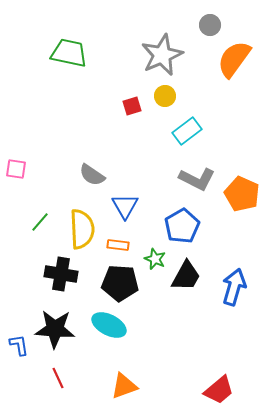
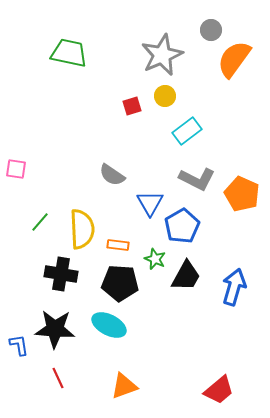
gray circle: moved 1 px right, 5 px down
gray semicircle: moved 20 px right
blue triangle: moved 25 px right, 3 px up
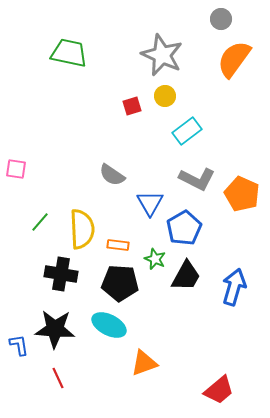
gray circle: moved 10 px right, 11 px up
gray star: rotated 24 degrees counterclockwise
blue pentagon: moved 2 px right, 2 px down
orange triangle: moved 20 px right, 23 px up
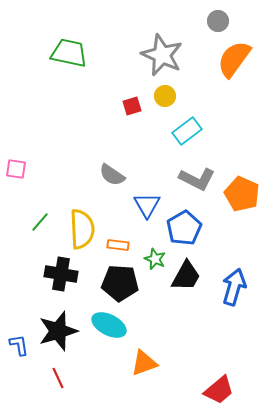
gray circle: moved 3 px left, 2 px down
blue triangle: moved 3 px left, 2 px down
black star: moved 3 px right, 2 px down; rotated 21 degrees counterclockwise
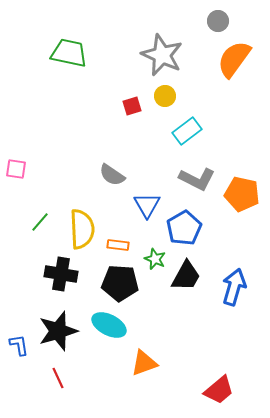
orange pentagon: rotated 12 degrees counterclockwise
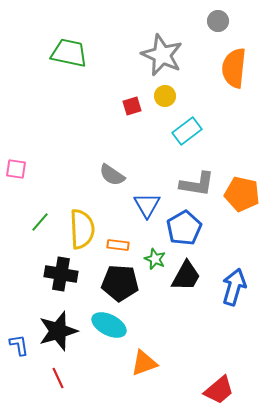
orange semicircle: moved 9 px down; rotated 30 degrees counterclockwise
gray L-shape: moved 5 px down; rotated 18 degrees counterclockwise
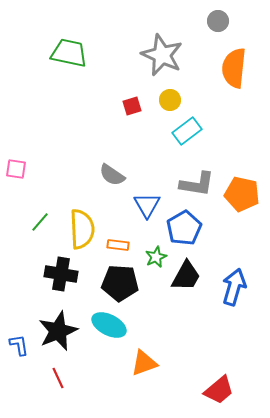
yellow circle: moved 5 px right, 4 px down
green star: moved 1 px right, 2 px up; rotated 25 degrees clockwise
black star: rotated 6 degrees counterclockwise
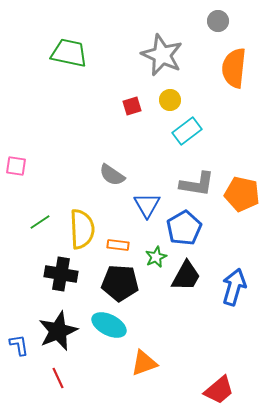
pink square: moved 3 px up
green line: rotated 15 degrees clockwise
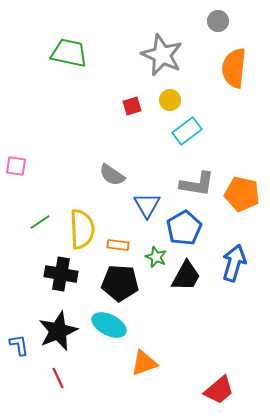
green star: rotated 25 degrees counterclockwise
blue arrow: moved 24 px up
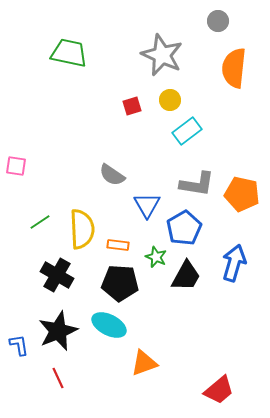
black cross: moved 4 px left, 1 px down; rotated 20 degrees clockwise
